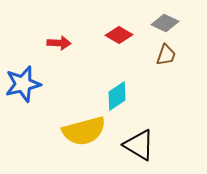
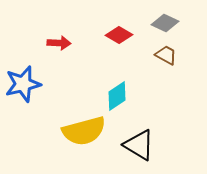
brown trapezoid: rotated 80 degrees counterclockwise
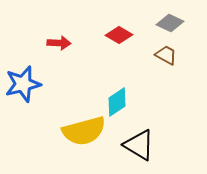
gray diamond: moved 5 px right
cyan diamond: moved 6 px down
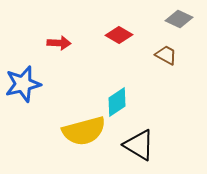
gray diamond: moved 9 px right, 4 px up
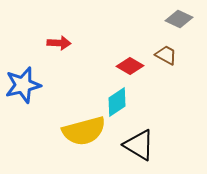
red diamond: moved 11 px right, 31 px down
blue star: moved 1 px down
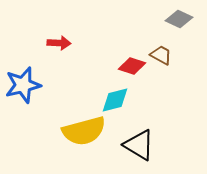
brown trapezoid: moved 5 px left
red diamond: moved 2 px right; rotated 12 degrees counterclockwise
cyan diamond: moved 2 px left, 2 px up; rotated 20 degrees clockwise
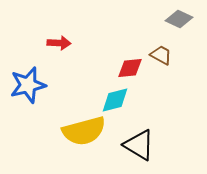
red diamond: moved 2 px left, 2 px down; rotated 24 degrees counterclockwise
blue star: moved 5 px right
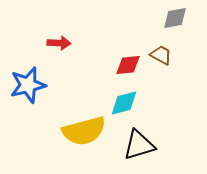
gray diamond: moved 4 px left, 1 px up; rotated 36 degrees counterclockwise
red diamond: moved 2 px left, 3 px up
cyan diamond: moved 9 px right, 3 px down
black triangle: rotated 48 degrees counterclockwise
